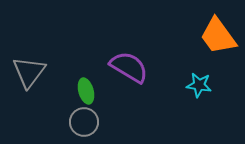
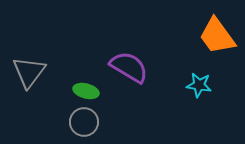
orange trapezoid: moved 1 px left
green ellipse: rotated 60 degrees counterclockwise
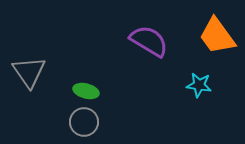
purple semicircle: moved 20 px right, 26 px up
gray triangle: rotated 12 degrees counterclockwise
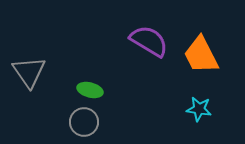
orange trapezoid: moved 16 px left, 19 px down; rotated 9 degrees clockwise
cyan star: moved 24 px down
green ellipse: moved 4 px right, 1 px up
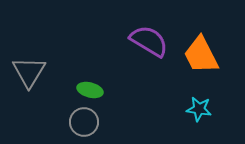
gray triangle: rotated 6 degrees clockwise
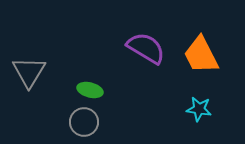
purple semicircle: moved 3 px left, 7 px down
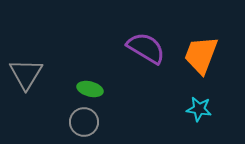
orange trapezoid: rotated 48 degrees clockwise
gray triangle: moved 3 px left, 2 px down
green ellipse: moved 1 px up
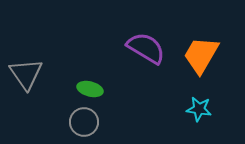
orange trapezoid: rotated 9 degrees clockwise
gray triangle: rotated 6 degrees counterclockwise
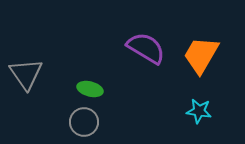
cyan star: moved 2 px down
